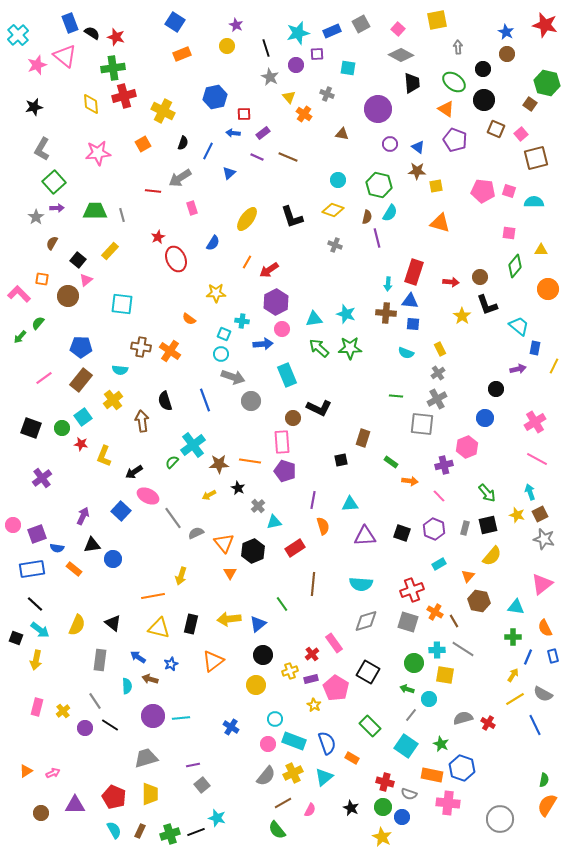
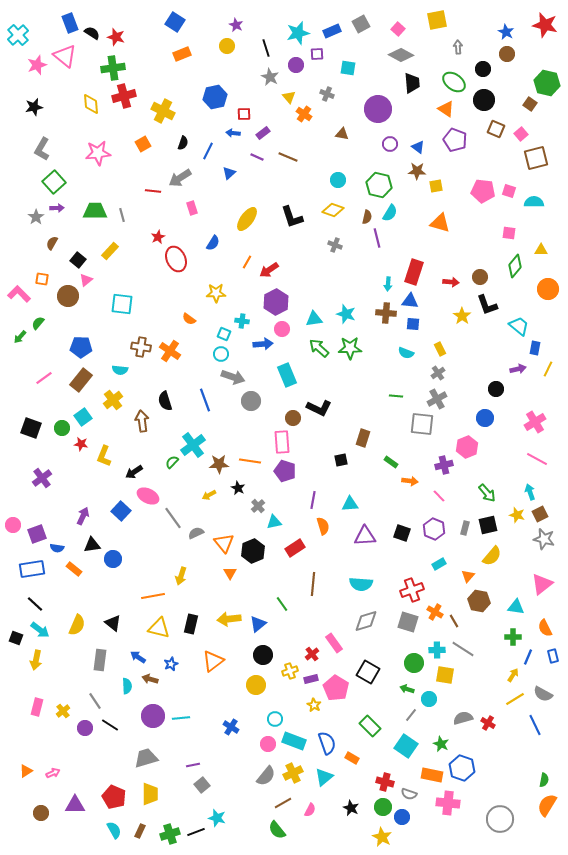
yellow line at (554, 366): moved 6 px left, 3 px down
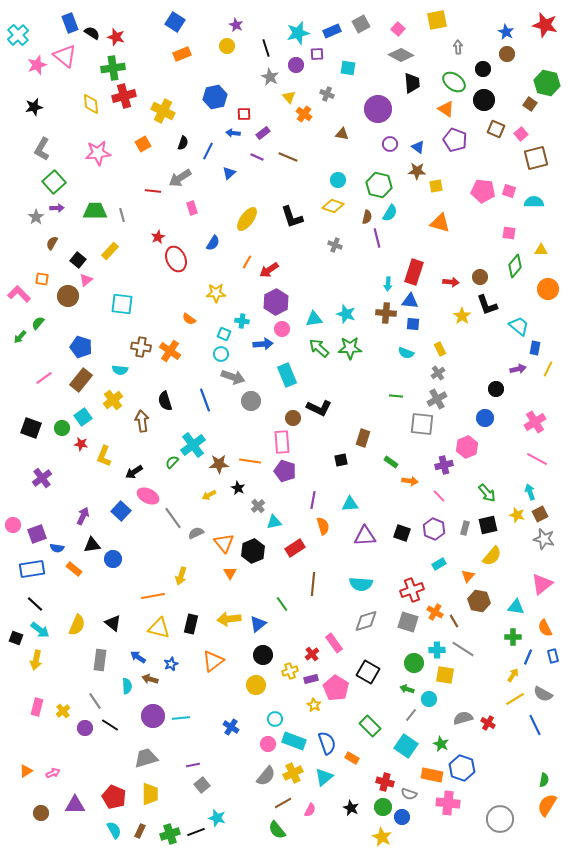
yellow diamond at (333, 210): moved 4 px up
blue pentagon at (81, 347): rotated 15 degrees clockwise
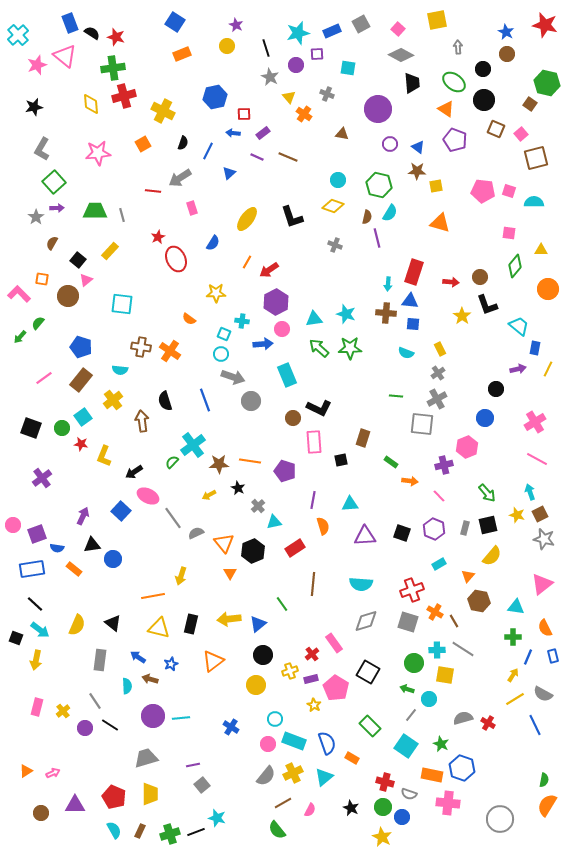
pink rectangle at (282, 442): moved 32 px right
